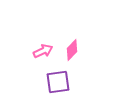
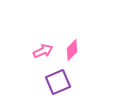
purple square: rotated 15 degrees counterclockwise
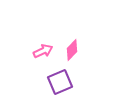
purple square: moved 2 px right
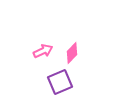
pink diamond: moved 3 px down
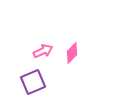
purple square: moved 27 px left
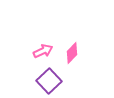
purple square: moved 16 px right, 1 px up; rotated 20 degrees counterclockwise
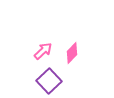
pink arrow: rotated 18 degrees counterclockwise
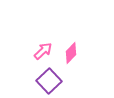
pink diamond: moved 1 px left
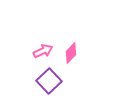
pink arrow: rotated 18 degrees clockwise
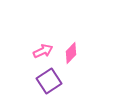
purple square: rotated 10 degrees clockwise
